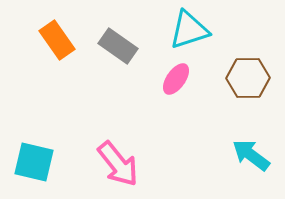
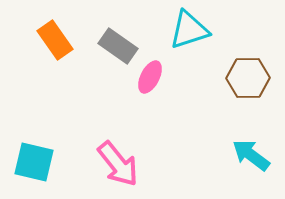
orange rectangle: moved 2 px left
pink ellipse: moved 26 px left, 2 px up; rotated 8 degrees counterclockwise
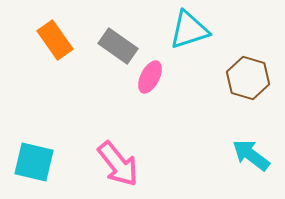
brown hexagon: rotated 18 degrees clockwise
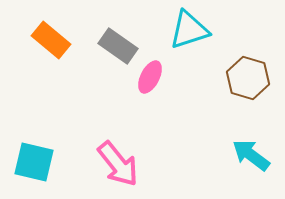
orange rectangle: moved 4 px left; rotated 15 degrees counterclockwise
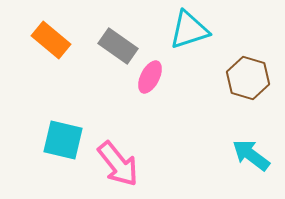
cyan square: moved 29 px right, 22 px up
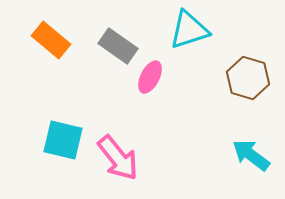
pink arrow: moved 6 px up
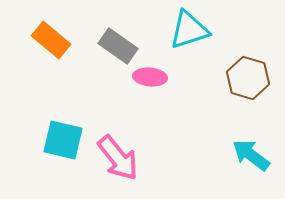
pink ellipse: rotated 68 degrees clockwise
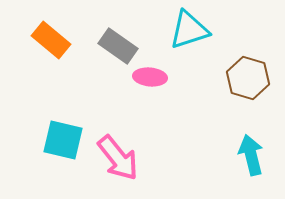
cyan arrow: rotated 39 degrees clockwise
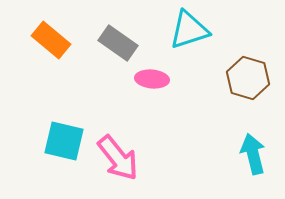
gray rectangle: moved 3 px up
pink ellipse: moved 2 px right, 2 px down
cyan square: moved 1 px right, 1 px down
cyan arrow: moved 2 px right, 1 px up
